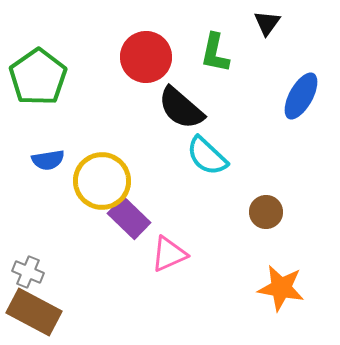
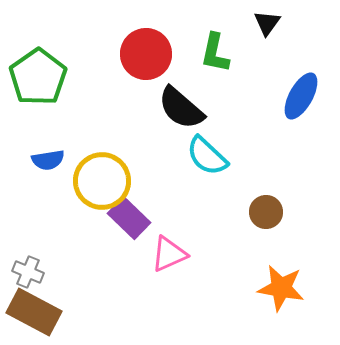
red circle: moved 3 px up
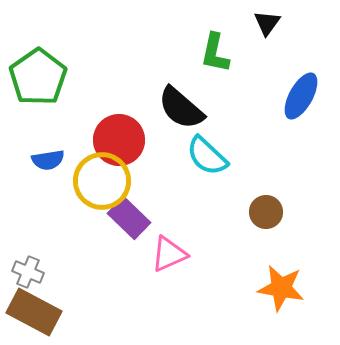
red circle: moved 27 px left, 86 px down
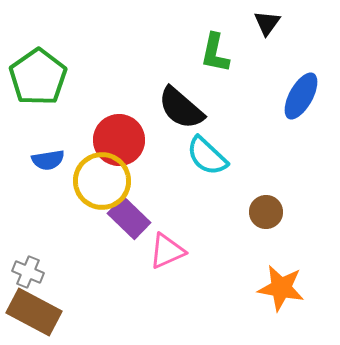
pink triangle: moved 2 px left, 3 px up
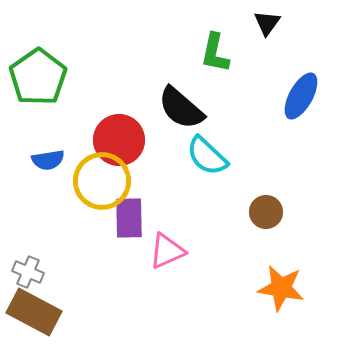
purple rectangle: rotated 45 degrees clockwise
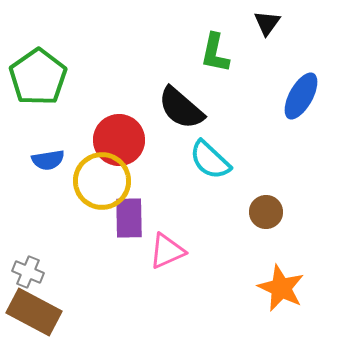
cyan semicircle: moved 3 px right, 4 px down
orange star: rotated 15 degrees clockwise
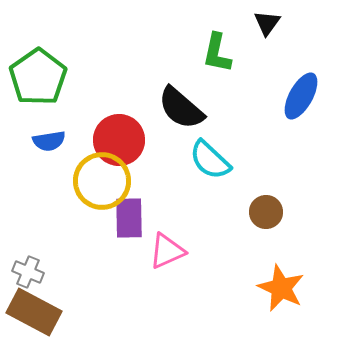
green L-shape: moved 2 px right
blue semicircle: moved 1 px right, 19 px up
